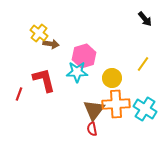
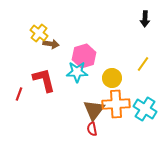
black arrow: rotated 42 degrees clockwise
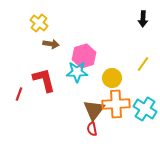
black arrow: moved 2 px left
yellow cross: moved 10 px up
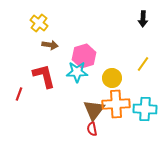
brown arrow: moved 1 px left, 1 px down
red L-shape: moved 4 px up
cyan cross: rotated 30 degrees counterclockwise
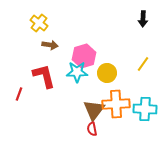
yellow circle: moved 5 px left, 5 px up
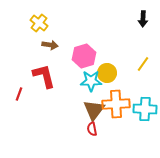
cyan star: moved 14 px right, 9 px down
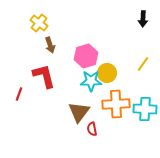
brown arrow: rotated 63 degrees clockwise
pink hexagon: moved 2 px right
brown triangle: moved 15 px left, 2 px down
